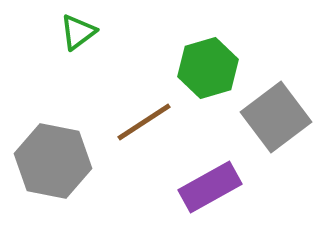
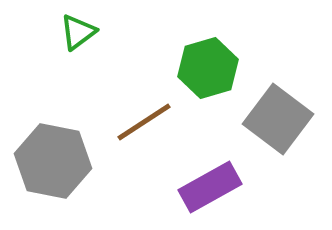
gray square: moved 2 px right, 2 px down; rotated 16 degrees counterclockwise
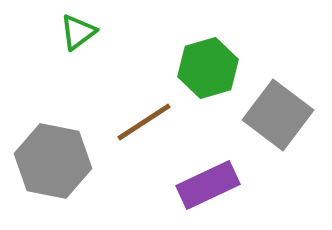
gray square: moved 4 px up
purple rectangle: moved 2 px left, 2 px up; rotated 4 degrees clockwise
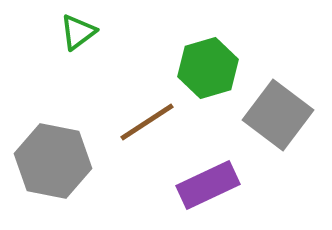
brown line: moved 3 px right
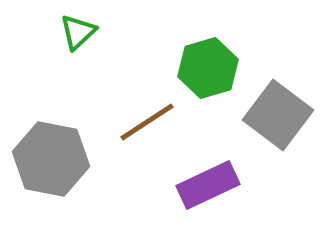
green triangle: rotated 6 degrees counterclockwise
gray hexagon: moved 2 px left, 2 px up
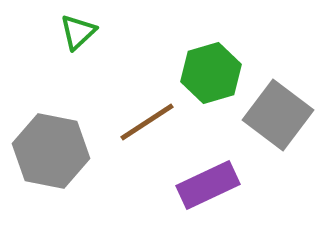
green hexagon: moved 3 px right, 5 px down
gray hexagon: moved 8 px up
